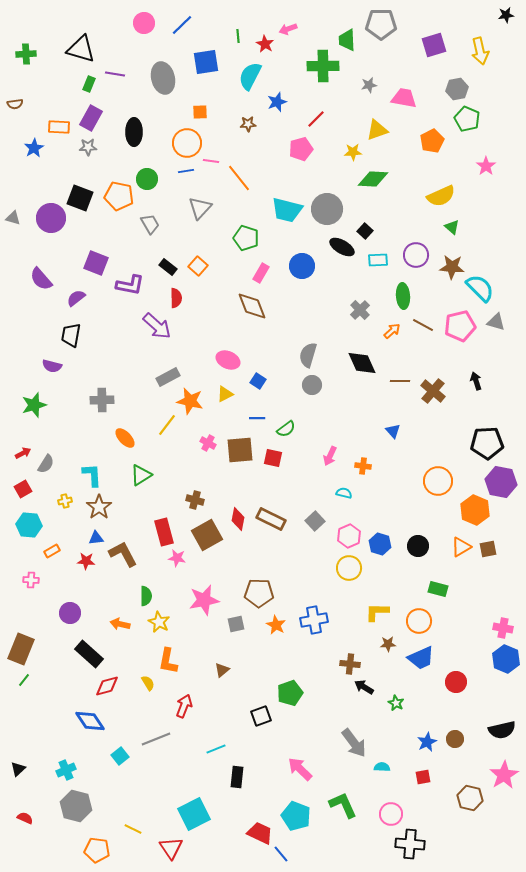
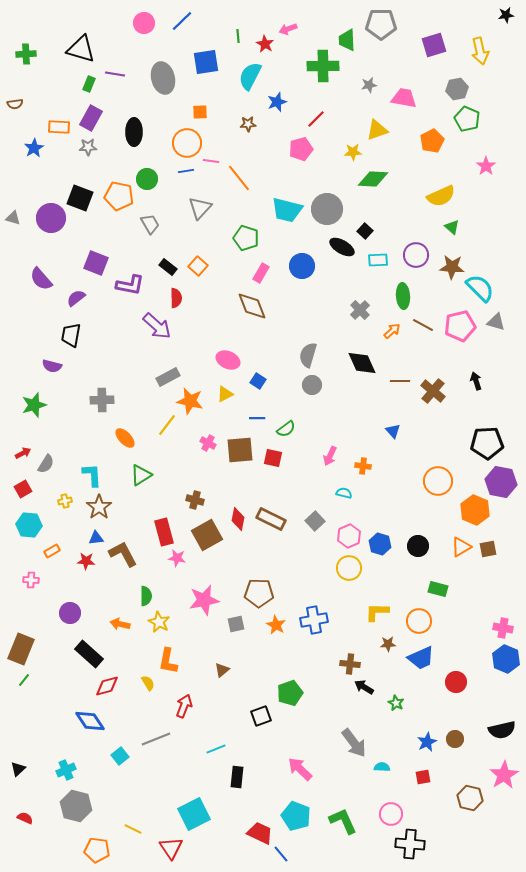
blue line at (182, 25): moved 4 px up
green L-shape at (343, 805): moved 16 px down
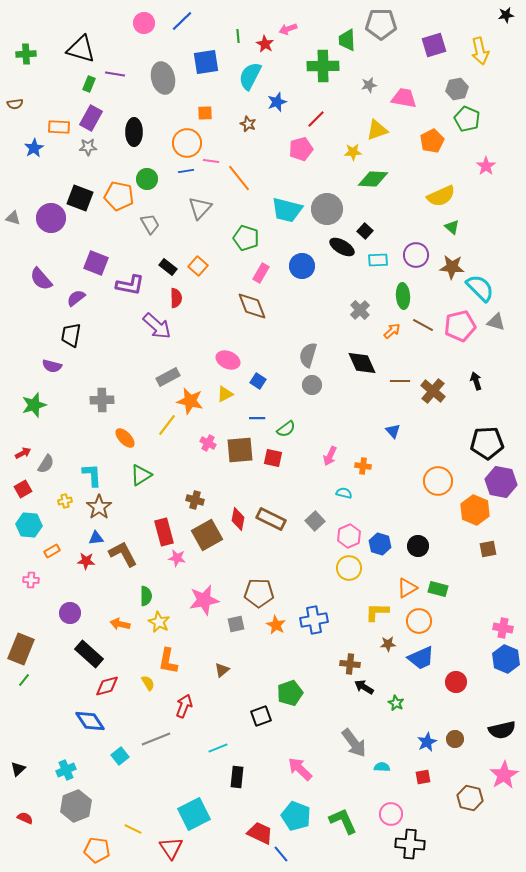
orange square at (200, 112): moved 5 px right, 1 px down
brown star at (248, 124): rotated 28 degrees clockwise
orange triangle at (461, 547): moved 54 px left, 41 px down
cyan line at (216, 749): moved 2 px right, 1 px up
gray hexagon at (76, 806): rotated 24 degrees clockwise
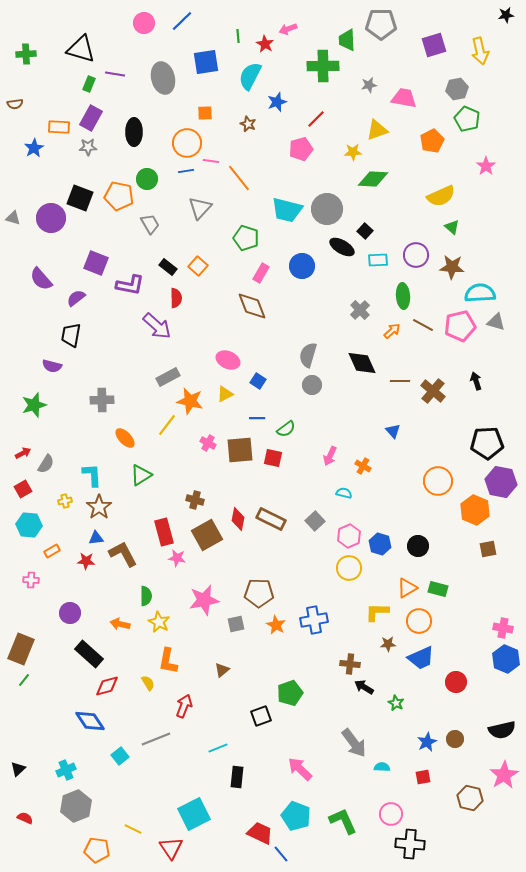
cyan semicircle at (480, 288): moved 5 px down; rotated 48 degrees counterclockwise
orange cross at (363, 466): rotated 21 degrees clockwise
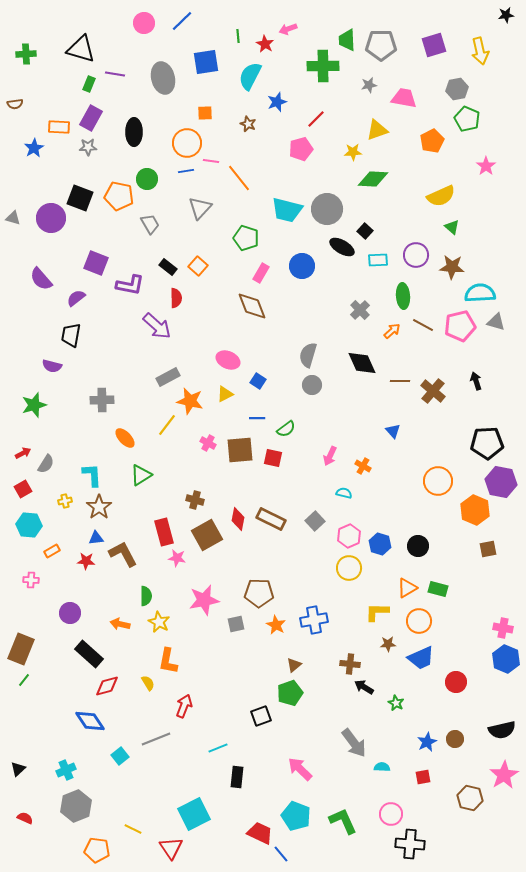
gray pentagon at (381, 24): moved 21 px down
brown triangle at (222, 670): moved 72 px right, 5 px up
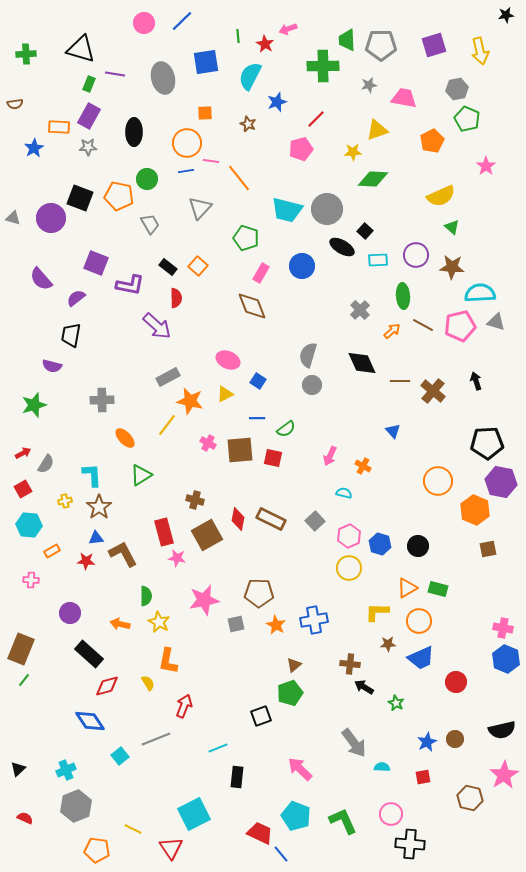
purple rectangle at (91, 118): moved 2 px left, 2 px up
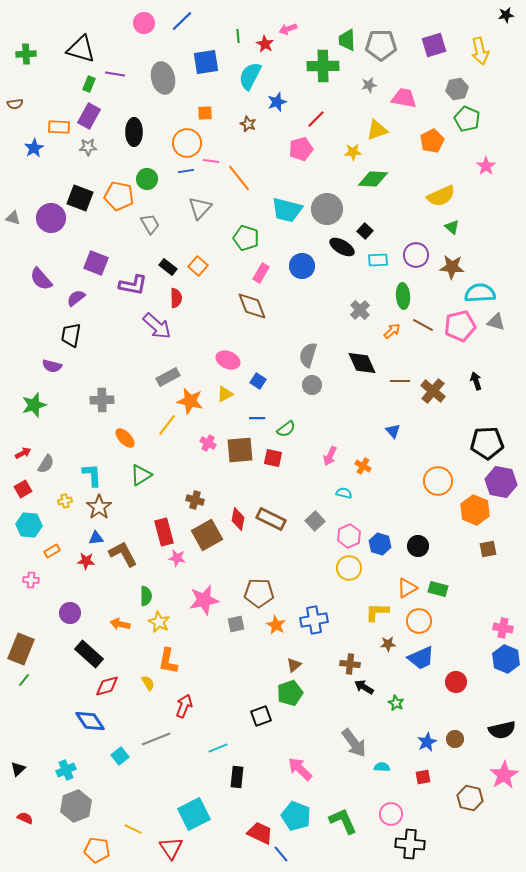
purple L-shape at (130, 285): moved 3 px right
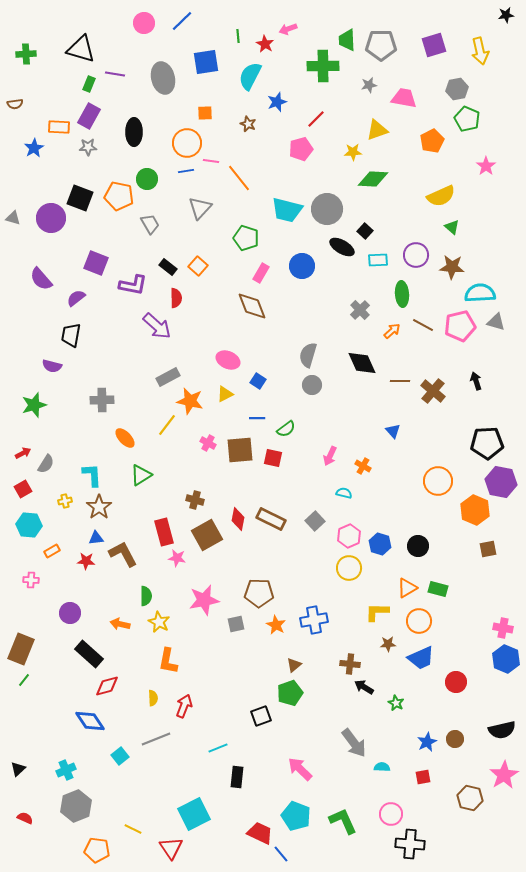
green ellipse at (403, 296): moved 1 px left, 2 px up
yellow semicircle at (148, 683): moved 5 px right, 15 px down; rotated 28 degrees clockwise
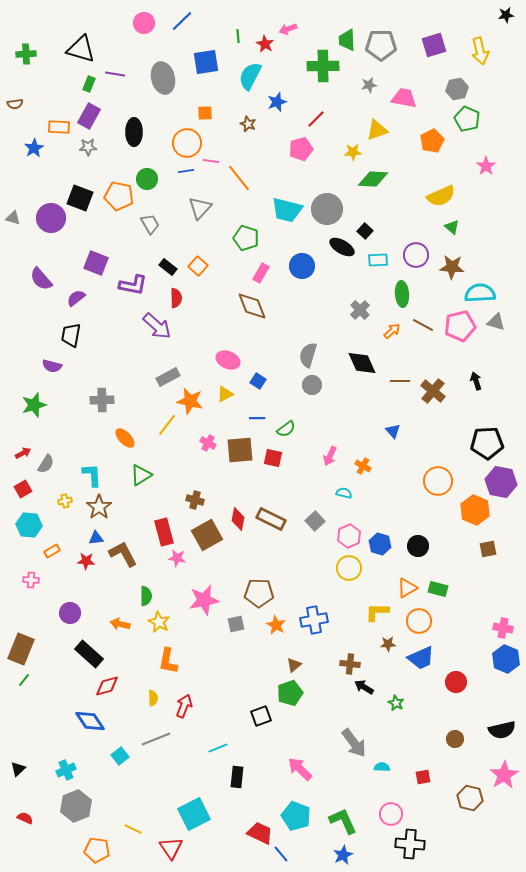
blue star at (427, 742): moved 84 px left, 113 px down
